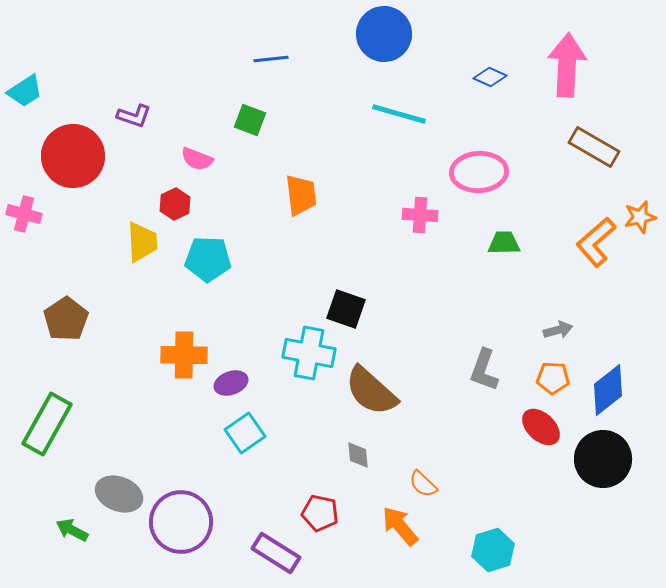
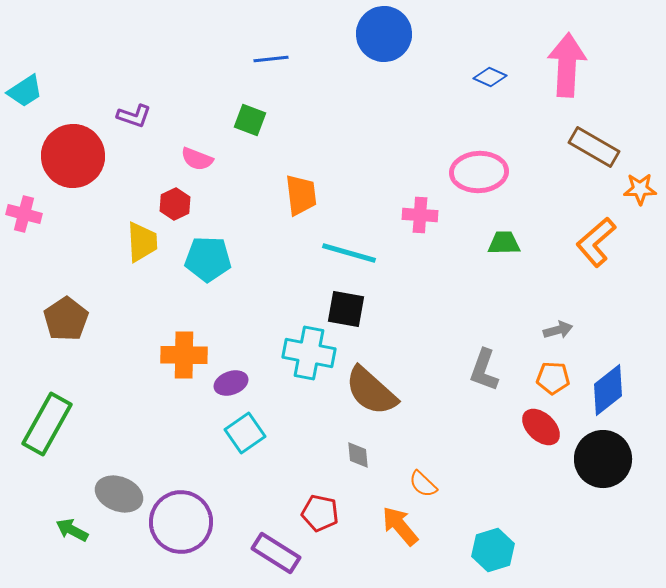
cyan line at (399, 114): moved 50 px left, 139 px down
orange star at (640, 217): moved 28 px up; rotated 12 degrees clockwise
black square at (346, 309): rotated 9 degrees counterclockwise
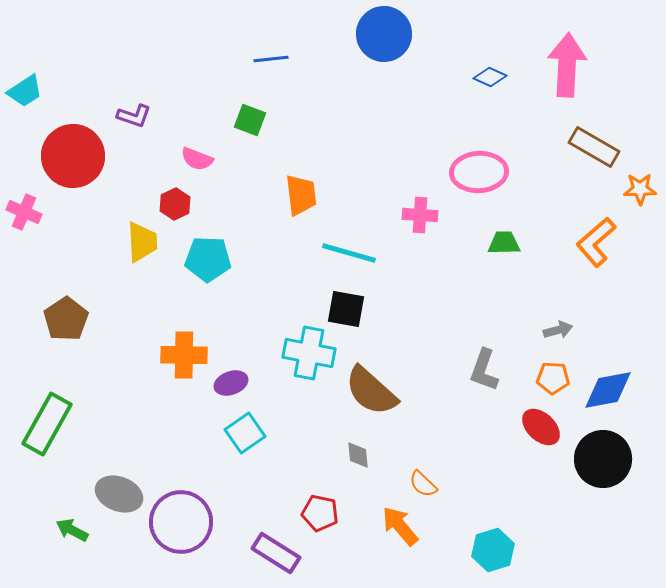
pink cross at (24, 214): moved 2 px up; rotated 8 degrees clockwise
blue diamond at (608, 390): rotated 28 degrees clockwise
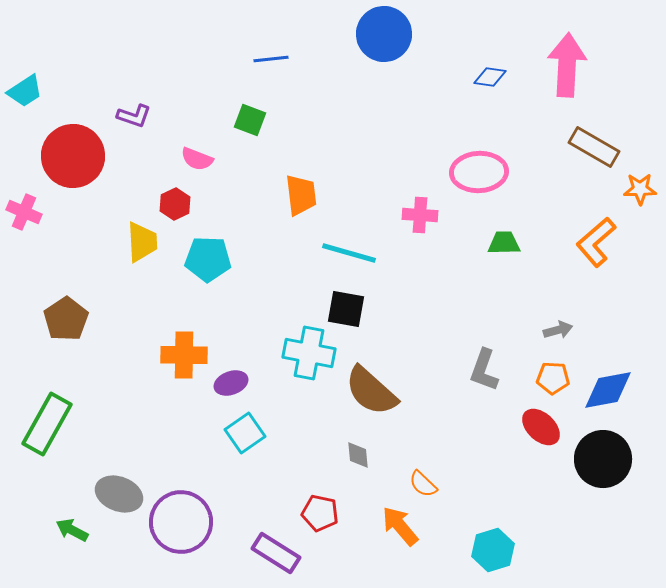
blue diamond at (490, 77): rotated 16 degrees counterclockwise
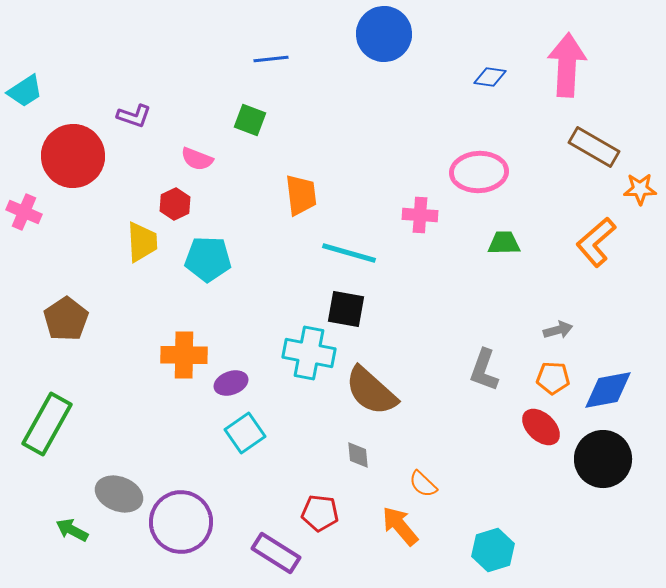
red pentagon at (320, 513): rotated 6 degrees counterclockwise
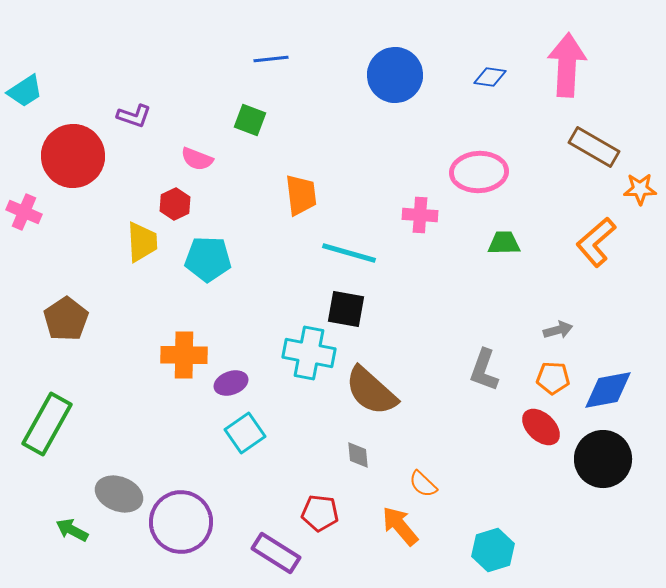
blue circle at (384, 34): moved 11 px right, 41 px down
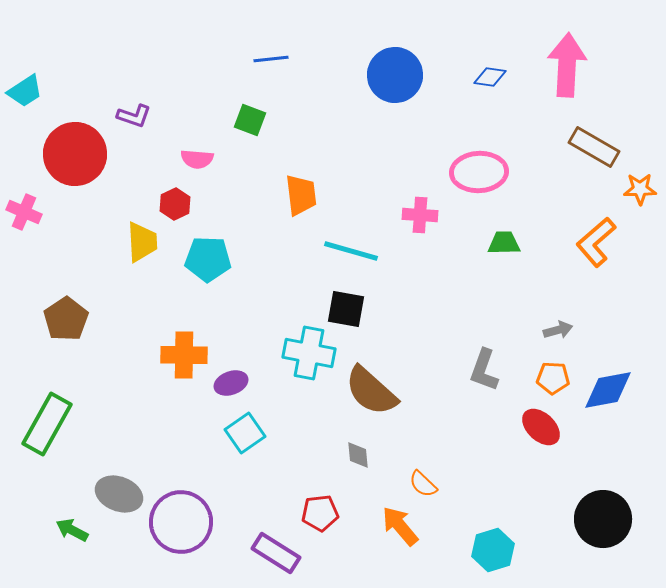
red circle at (73, 156): moved 2 px right, 2 px up
pink semicircle at (197, 159): rotated 16 degrees counterclockwise
cyan line at (349, 253): moved 2 px right, 2 px up
black circle at (603, 459): moved 60 px down
red pentagon at (320, 513): rotated 12 degrees counterclockwise
